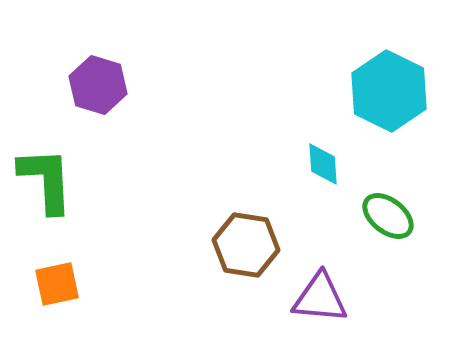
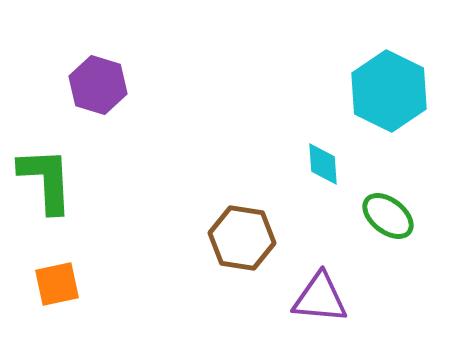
brown hexagon: moved 4 px left, 7 px up
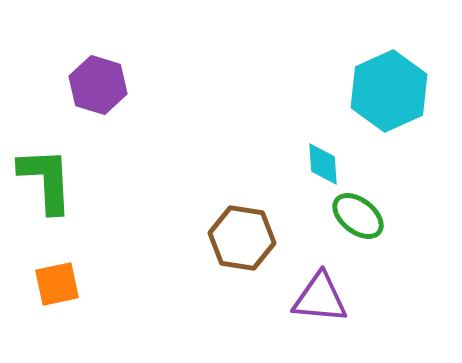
cyan hexagon: rotated 10 degrees clockwise
green ellipse: moved 30 px left
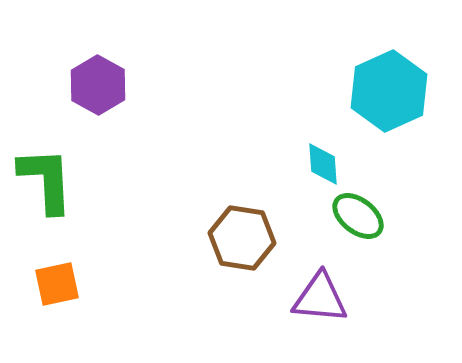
purple hexagon: rotated 12 degrees clockwise
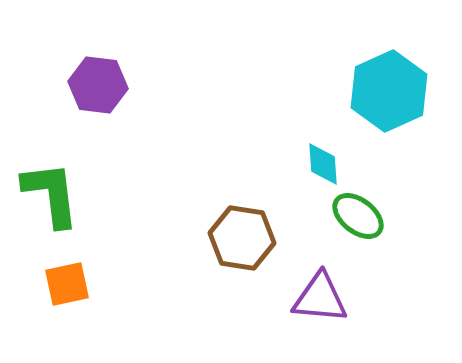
purple hexagon: rotated 22 degrees counterclockwise
green L-shape: moved 5 px right, 14 px down; rotated 4 degrees counterclockwise
orange square: moved 10 px right
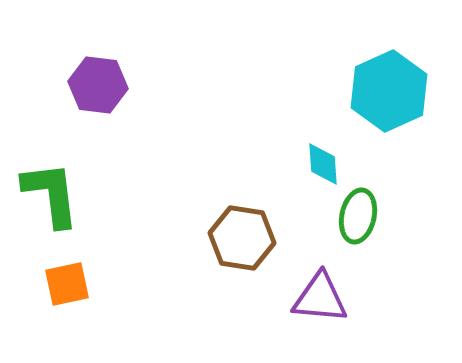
green ellipse: rotated 64 degrees clockwise
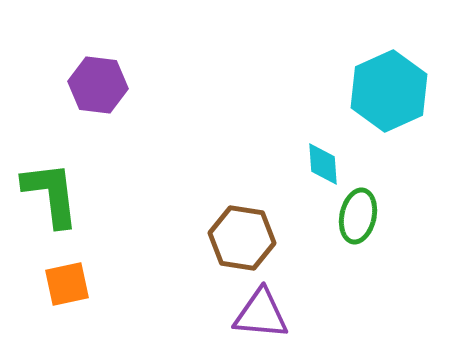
purple triangle: moved 59 px left, 16 px down
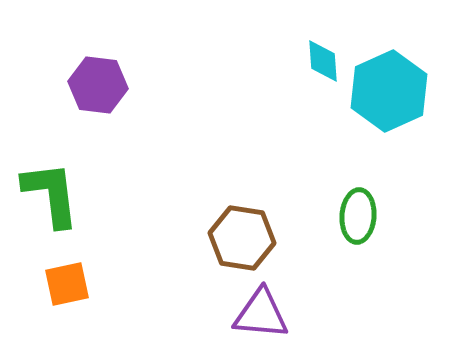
cyan diamond: moved 103 px up
green ellipse: rotated 8 degrees counterclockwise
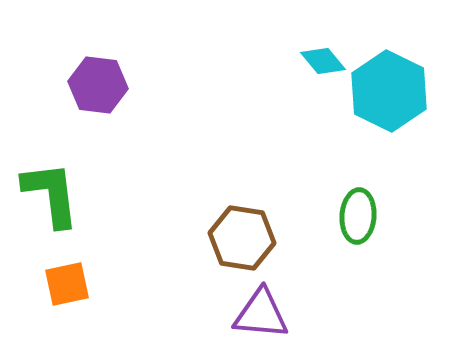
cyan diamond: rotated 36 degrees counterclockwise
cyan hexagon: rotated 10 degrees counterclockwise
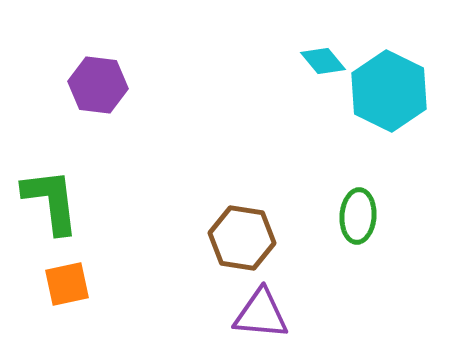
green L-shape: moved 7 px down
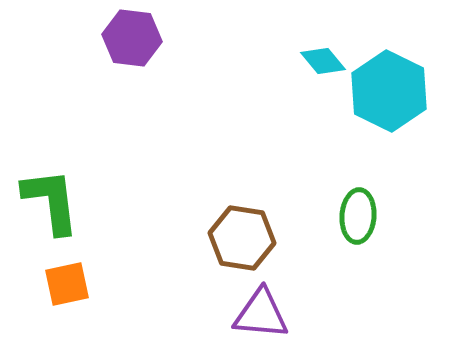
purple hexagon: moved 34 px right, 47 px up
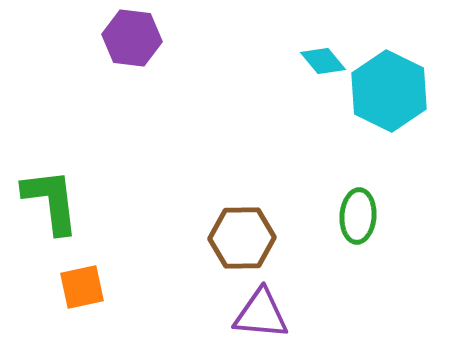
brown hexagon: rotated 10 degrees counterclockwise
orange square: moved 15 px right, 3 px down
